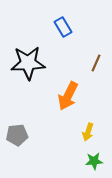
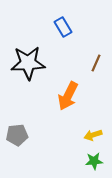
yellow arrow: moved 5 px right, 3 px down; rotated 54 degrees clockwise
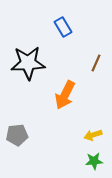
orange arrow: moved 3 px left, 1 px up
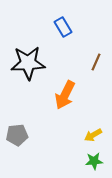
brown line: moved 1 px up
yellow arrow: rotated 12 degrees counterclockwise
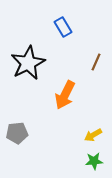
black star: rotated 24 degrees counterclockwise
gray pentagon: moved 2 px up
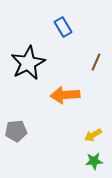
orange arrow: rotated 60 degrees clockwise
gray pentagon: moved 1 px left, 2 px up
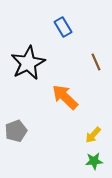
brown line: rotated 48 degrees counterclockwise
orange arrow: moved 2 px down; rotated 48 degrees clockwise
gray pentagon: rotated 15 degrees counterclockwise
yellow arrow: rotated 18 degrees counterclockwise
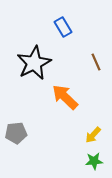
black star: moved 6 px right
gray pentagon: moved 2 px down; rotated 15 degrees clockwise
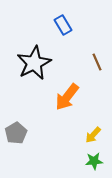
blue rectangle: moved 2 px up
brown line: moved 1 px right
orange arrow: moved 2 px right; rotated 96 degrees counterclockwise
gray pentagon: rotated 25 degrees counterclockwise
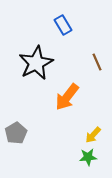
black star: moved 2 px right
green star: moved 6 px left, 4 px up
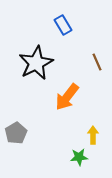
yellow arrow: rotated 138 degrees clockwise
green star: moved 9 px left
